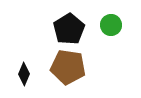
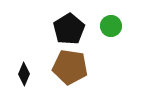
green circle: moved 1 px down
brown pentagon: moved 2 px right
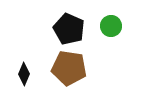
black pentagon: rotated 16 degrees counterclockwise
brown pentagon: moved 1 px left, 1 px down
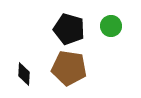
black pentagon: rotated 8 degrees counterclockwise
black diamond: rotated 20 degrees counterclockwise
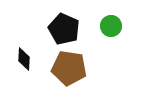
black pentagon: moved 5 px left; rotated 8 degrees clockwise
black diamond: moved 15 px up
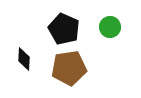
green circle: moved 1 px left, 1 px down
brown pentagon: rotated 16 degrees counterclockwise
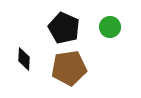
black pentagon: moved 1 px up
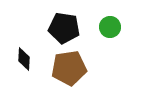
black pentagon: rotated 16 degrees counterclockwise
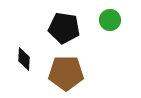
green circle: moved 7 px up
brown pentagon: moved 3 px left, 5 px down; rotated 8 degrees clockwise
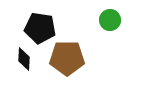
black pentagon: moved 24 px left
brown pentagon: moved 1 px right, 15 px up
